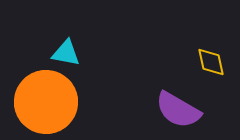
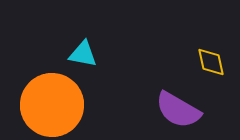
cyan triangle: moved 17 px right, 1 px down
orange circle: moved 6 px right, 3 px down
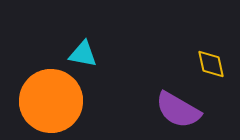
yellow diamond: moved 2 px down
orange circle: moved 1 px left, 4 px up
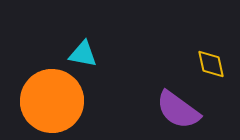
orange circle: moved 1 px right
purple semicircle: rotated 6 degrees clockwise
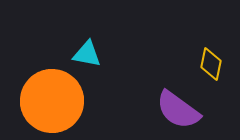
cyan triangle: moved 4 px right
yellow diamond: rotated 24 degrees clockwise
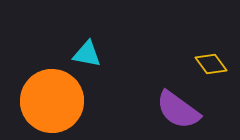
yellow diamond: rotated 48 degrees counterclockwise
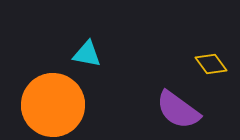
orange circle: moved 1 px right, 4 px down
